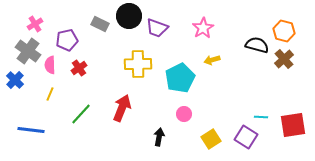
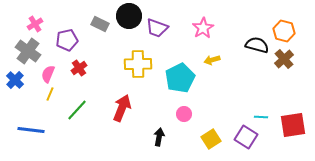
pink semicircle: moved 2 px left, 9 px down; rotated 24 degrees clockwise
green line: moved 4 px left, 4 px up
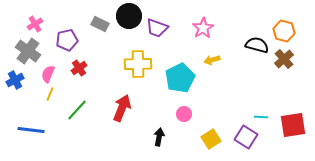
blue cross: rotated 18 degrees clockwise
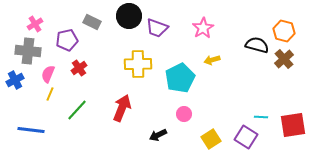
gray rectangle: moved 8 px left, 2 px up
gray cross: rotated 30 degrees counterclockwise
black arrow: moved 1 px left, 2 px up; rotated 126 degrees counterclockwise
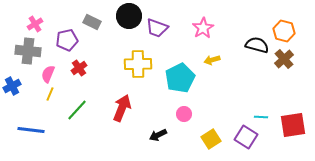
blue cross: moved 3 px left, 6 px down
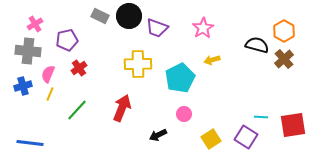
gray rectangle: moved 8 px right, 6 px up
orange hexagon: rotated 15 degrees clockwise
blue cross: moved 11 px right; rotated 12 degrees clockwise
blue line: moved 1 px left, 13 px down
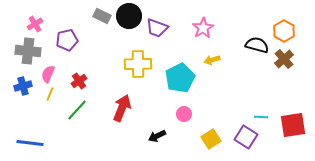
gray rectangle: moved 2 px right
red cross: moved 13 px down
black arrow: moved 1 px left, 1 px down
